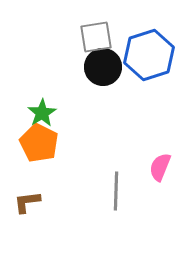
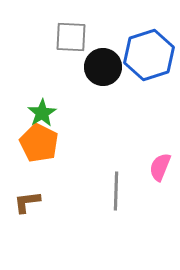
gray square: moved 25 px left; rotated 12 degrees clockwise
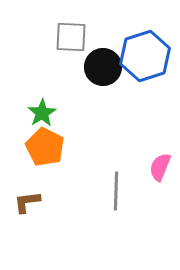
blue hexagon: moved 4 px left, 1 px down
orange pentagon: moved 6 px right, 4 px down
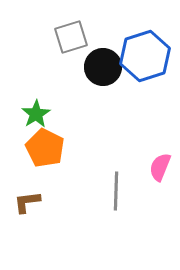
gray square: rotated 20 degrees counterclockwise
green star: moved 6 px left, 1 px down
orange pentagon: moved 1 px down
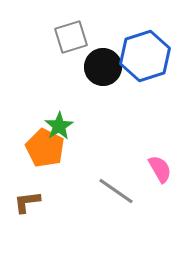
green star: moved 23 px right, 12 px down
pink semicircle: moved 2 px down; rotated 128 degrees clockwise
gray line: rotated 57 degrees counterclockwise
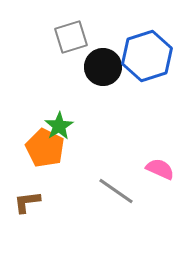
blue hexagon: moved 2 px right
pink semicircle: rotated 36 degrees counterclockwise
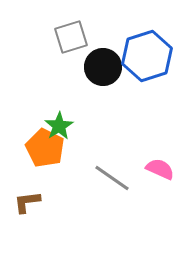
gray line: moved 4 px left, 13 px up
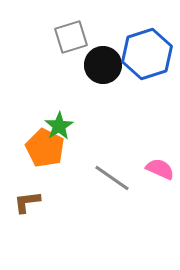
blue hexagon: moved 2 px up
black circle: moved 2 px up
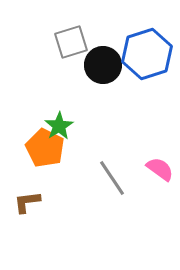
gray square: moved 5 px down
pink semicircle: rotated 12 degrees clockwise
gray line: rotated 21 degrees clockwise
